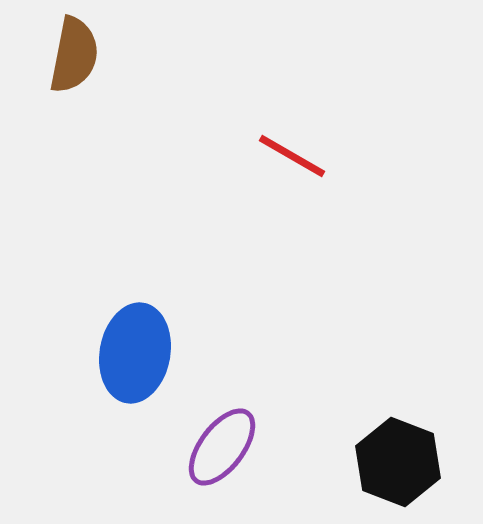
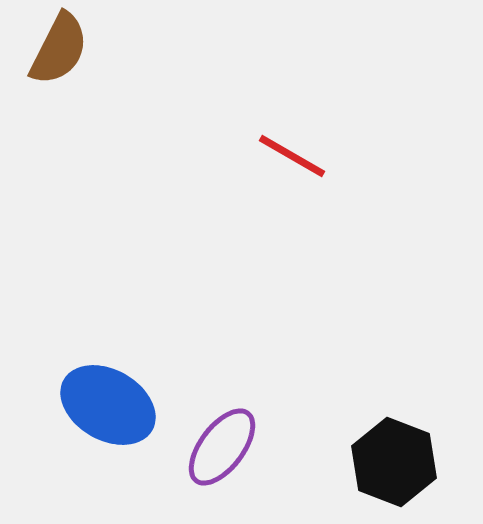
brown semicircle: moved 15 px left, 6 px up; rotated 16 degrees clockwise
blue ellipse: moved 27 px left, 52 px down; rotated 70 degrees counterclockwise
black hexagon: moved 4 px left
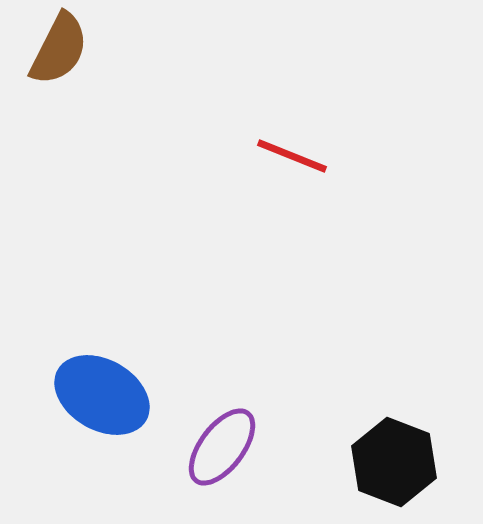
red line: rotated 8 degrees counterclockwise
blue ellipse: moved 6 px left, 10 px up
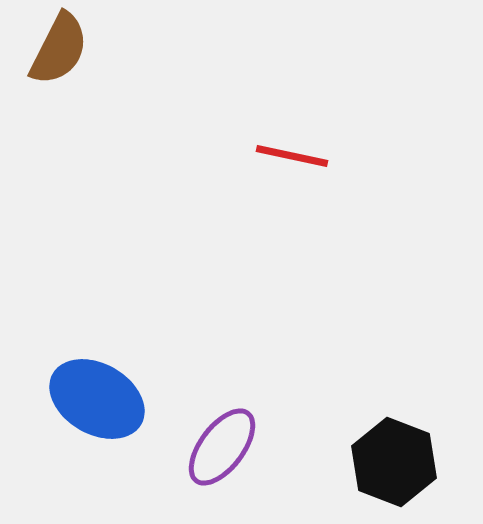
red line: rotated 10 degrees counterclockwise
blue ellipse: moved 5 px left, 4 px down
